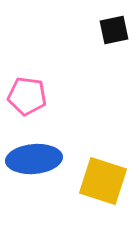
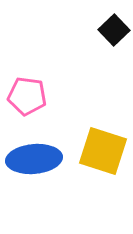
black square: rotated 32 degrees counterclockwise
yellow square: moved 30 px up
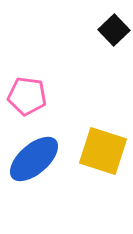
blue ellipse: rotated 36 degrees counterclockwise
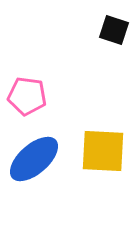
black square: rotated 28 degrees counterclockwise
yellow square: rotated 15 degrees counterclockwise
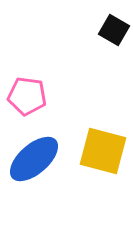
black square: rotated 12 degrees clockwise
yellow square: rotated 12 degrees clockwise
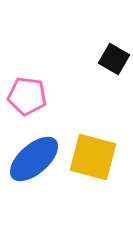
black square: moved 29 px down
yellow square: moved 10 px left, 6 px down
